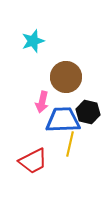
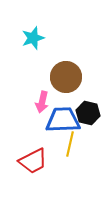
cyan star: moved 3 px up
black hexagon: moved 1 px down
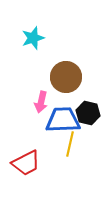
pink arrow: moved 1 px left
red trapezoid: moved 7 px left, 2 px down
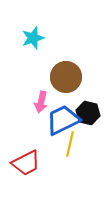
blue trapezoid: rotated 24 degrees counterclockwise
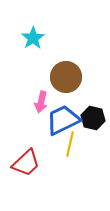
cyan star: rotated 15 degrees counterclockwise
black hexagon: moved 5 px right, 5 px down
red trapezoid: rotated 16 degrees counterclockwise
